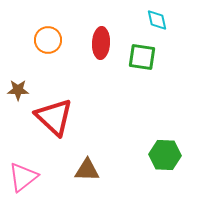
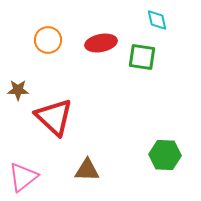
red ellipse: rotated 76 degrees clockwise
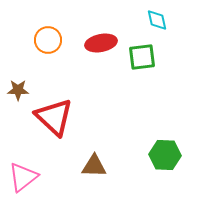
green square: rotated 16 degrees counterclockwise
brown triangle: moved 7 px right, 4 px up
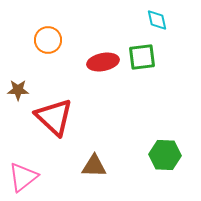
red ellipse: moved 2 px right, 19 px down
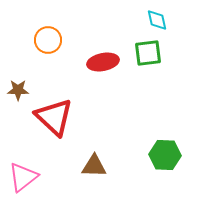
green square: moved 6 px right, 4 px up
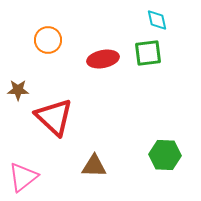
red ellipse: moved 3 px up
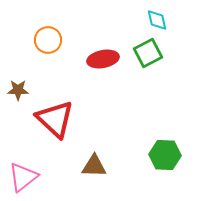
green square: rotated 20 degrees counterclockwise
red triangle: moved 1 px right, 2 px down
